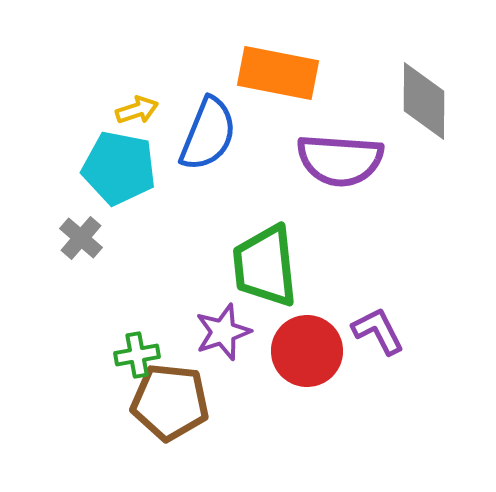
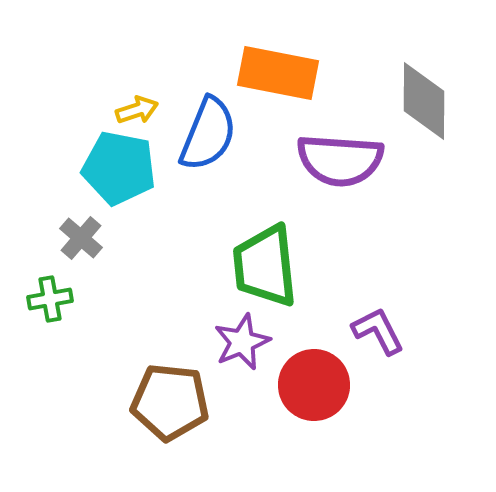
purple star: moved 19 px right, 10 px down; rotated 4 degrees counterclockwise
red circle: moved 7 px right, 34 px down
green cross: moved 87 px left, 56 px up
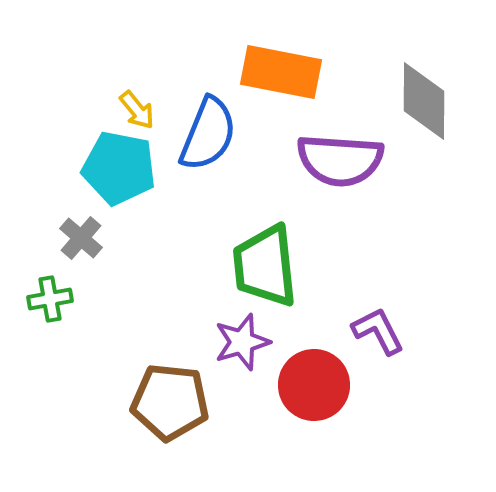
orange rectangle: moved 3 px right, 1 px up
yellow arrow: rotated 69 degrees clockwise
purple star: rotated 6 degrees clockwise
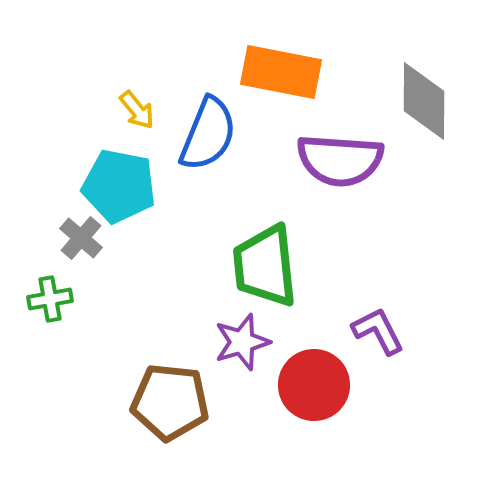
cyan pentagon: moved 18 px down
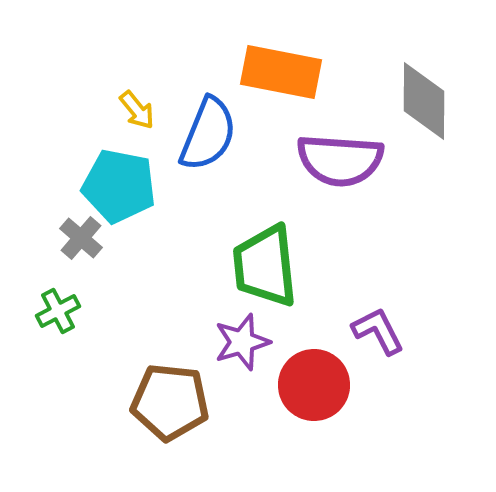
green cross: moved 8 px right, 12 px down; rotated 18 degrees counterclockwise
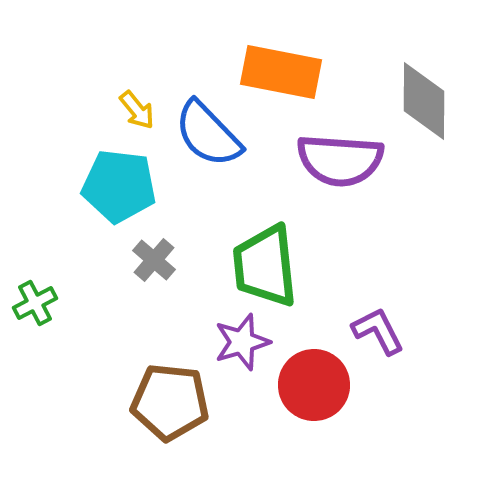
blue semicircle: rotated 114 degrees clockwise
cyan pentagon: rotated 4 degrees counterclockwise
gray cross: moved 73 px right, 22 px down
green cross: moved 23 px left, 8 px up
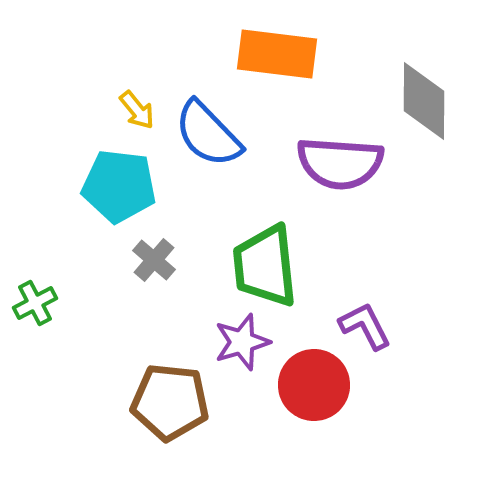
orange rectangle: moved 4 px left, 18 px up; rotated 4 degrees counterclockwise
purple semicircle: moved 3 px down
purple L-shape: moved 13 px left, 5 px up
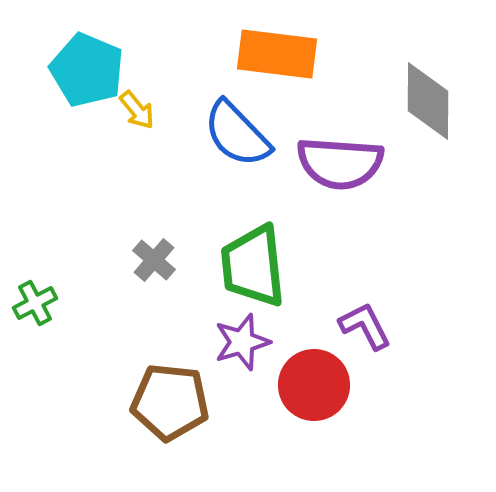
gray diamond: moved 4 px right
blue semicircle: moved 29 px right
cyan pentagon: moved 32 px left, 116 px up; rotated 16 degrees clockwise
green trapezoid: moved 12 px left
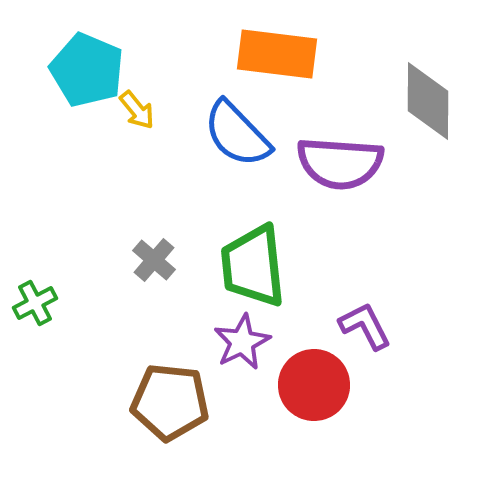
purple star: rotated 10 degrees counterclockwise
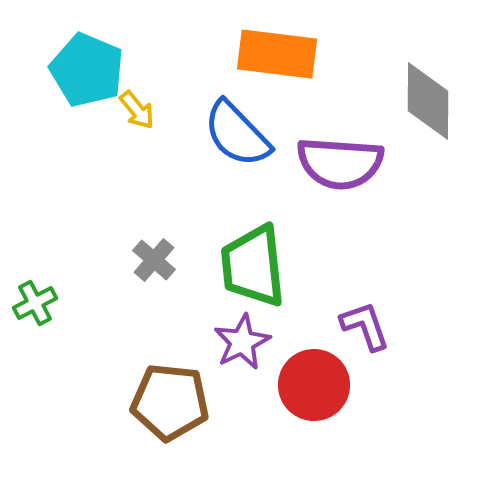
purple L-shape: rotated 8 degrees clockwise
